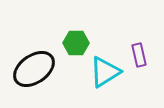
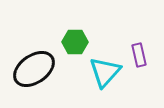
green hexagon: moved 1 px left, 1 px up
cyan triangle: rotated 16 degrees counterclockwise
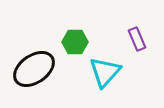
purple rectangle: moved 2 px left, 16 px up; rotated 10 degrees counterclockwise
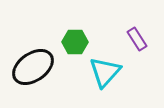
purple rectangle: rotated 10 degrees counterclockwise
black ellipse: moved 1 px left, 2 px up
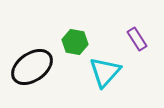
green hexagon: rotated 10 degrees clockwise
black ellipse: moved 1 px left
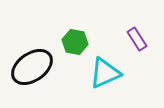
cyan triangle: moved 1 px down; rotated 24 degrees clockwise
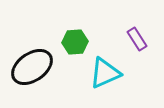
green hexagon: rotated 15 degrees counterclockwise
